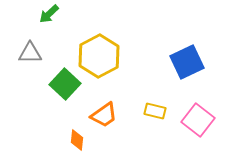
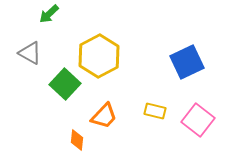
gray triangle: rotated 30 degrees clockwise
orange trapezoid: moved 1 px down; rotated 12 degrees counterclockwise
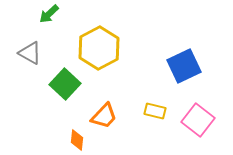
yellow hexagon: moved 8 px up
blue square: moved 3 px left, 4 px down
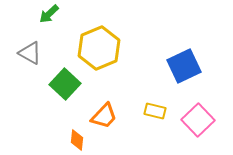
yellow hexagon: rotated 6 degrees clockwise
pink square: rotated 8 degrees clockwise
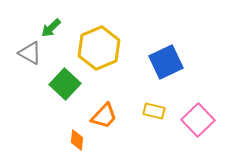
green arrow: moved 2 px right, 14 px down
blue square: moved 18 px left, 4 px up
yellow rectangle: moved 1 px left
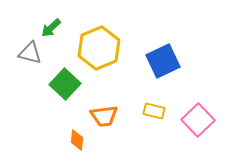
gray triangle: rotated 15 degrees counterclockwise
blue square: moved 3 px left, 1 px up
orange trapezoid: rotated 40 degrees clockwise
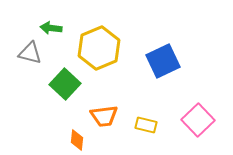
green arrow: rotated 50 degrees clockwise
yellow rectangle: moved 8 px left, 14 px down
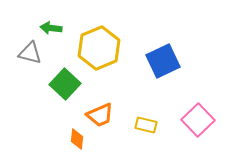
orange trapezoid: moved 4 px left, 1 px up; rotated 16 degrees counterclockwise
orange diamond: moved 1 px up
